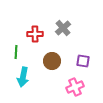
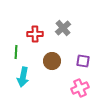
pink cross: moved 5 px right, 1 px down
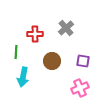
gray cross: moved 3 px right
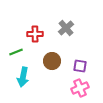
green line: rotated 64 degrees clockwise
purple square: moved 3 px left, 5 px down
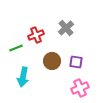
red cross: moved 1 px right, 1 px down; rotated 21 degrees counterclockwise
green line: moved 4 px up
purple square: moved 4 px left, 4 px up
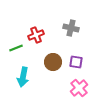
gray cross: moved 5 px right; rotated 35 degrees counterclockwise
brown circle: moved 1 px right, 1 px down
pink cross: moved 1 px left; rotated 18 degrees counterclockwise
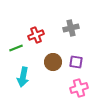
gray cross: rotated 28 degrees counterclockwise
pink cross: rotated 24 degrees clockwise
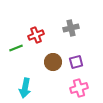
purple square: rotated 24 degrees counterclockwise
cyan arrow: moved 2 px right, 11 px down
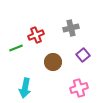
purple square: moved 7 px right, 7 px up; rotated 24 degrees counterclockwise
